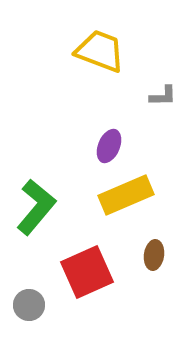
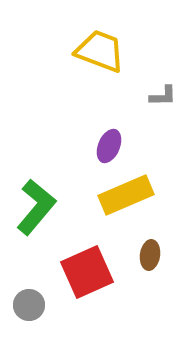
brown ellipse: moved 4 px left
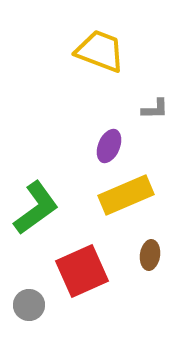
gray L-shape: moved 8 px left, 13 px down
green L-shape: moved 1 px down; rotated 14 degrees clockwise
red square: moved 5 px left, 1 px up
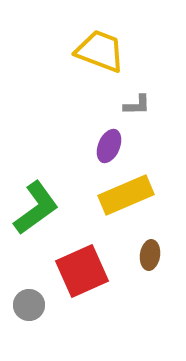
gray L-shape: moved 18 px left, 4 px up
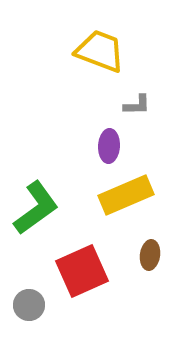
purple ellipse: rotated 20 degrees counterclockwise
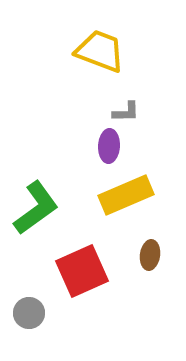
gray L-shape: moved 11 px left, 7 px down
gray circle: moved 8 px down
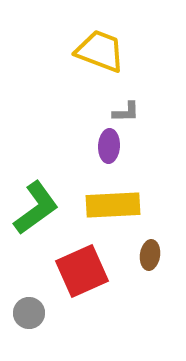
yellow rectangle: moved 13 px left, 10 px down; rotated 20 degrees clockwise
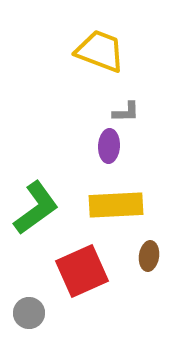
yellow rectangle: moved 3 px right
brown ellipse: moved 1 px left, 1 px down
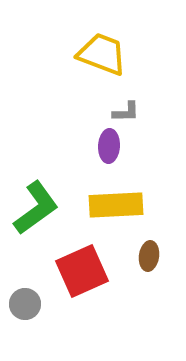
yellow trapezoid: moved 2 px right, 3 px down
gray circle: moved 4 px left, 9 px up
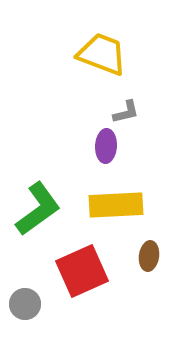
gray L-shape: rotated 12 degrees counterclockwise
purple ellipse: moved 3 px left
green L-shape: moved 2 px right, 1 px down
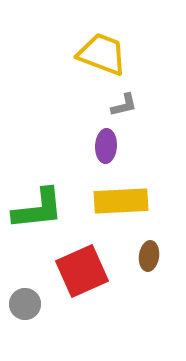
gray L-shape: moved 2 px left, 7 px up
yellow rectangle: moved 5 px right, 4 px up
green L-shape: rotated 30 degrees clockwise
